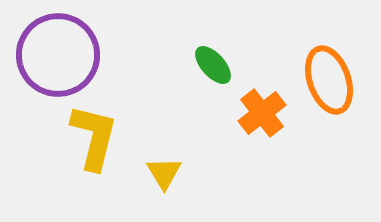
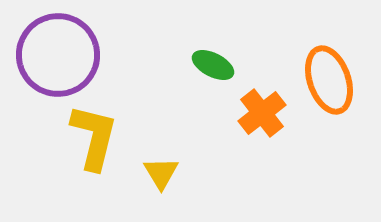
green ellipse: rotated 21 degrees counterclockwise
yellow triangle: moved 3 px left
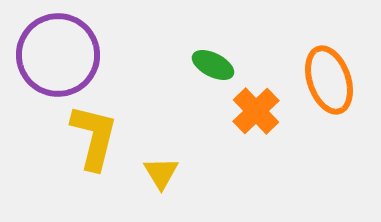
orange cross: moved 6 px left, 2 px up; rotated 6 degrees counterclockwise
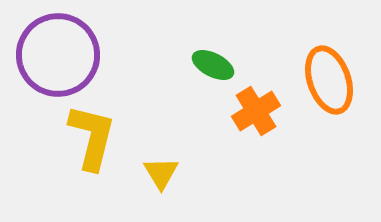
orange cross: rotated 12 degrees clockwise
yellow L-shape: moved 2 px left
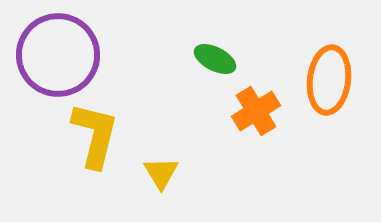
green ellipse: moved 2 px right, 6 px up
orange ellipse: rotated 26 degrees clockwise
yellow L-shape: moved 3 px right, 2 px up
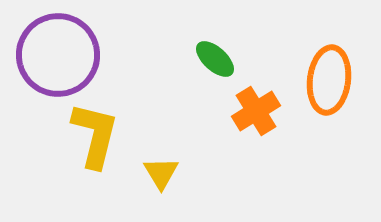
green ellipse: rotated 15 degrees clockwise
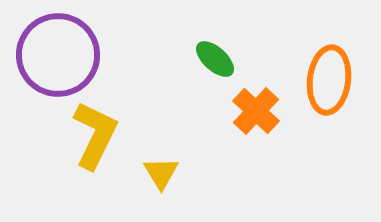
orange cross: rotated 15 degrees counterclockwise
yellow L-shape: rotated 12 degrees clockwise
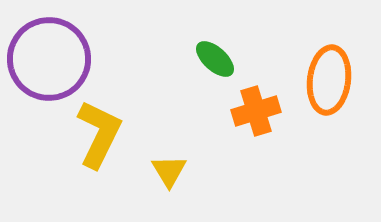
purple circle: moved 9 px left, 4 px down
orange cross: rotated 30 degrees clockwise
yellow L-shape: moved 4 px right, 1 px up
yellow triangle: moved 8 px right, 2 px up
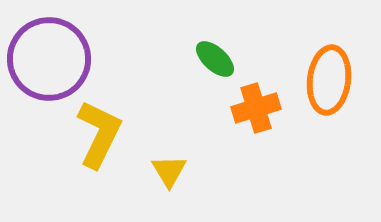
orange cross: moved 3 px up
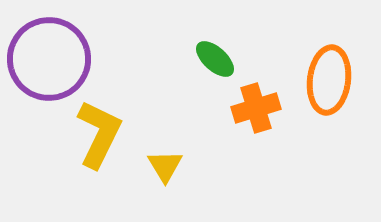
yellow triangle: moved 4 px left, 5 px up
